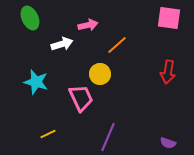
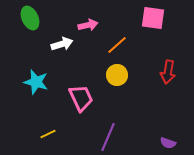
pink square: moved 16 px left
yellow circle: moved 17 px right, 1 px down
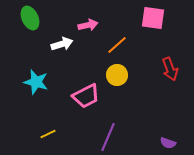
red arrow: moved 2 px right, 3 px up; rotated 30 degrees counterclockwise
pink trapezoid: moved 5 px right, 2 px up; rotated 88 degrees clockwise
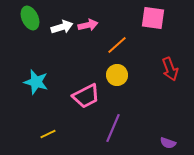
white arrow: moved 17 px up
purple line: moved 5 px right, 9 px up
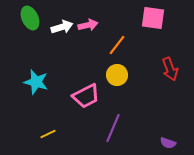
orange line: rotated 10 degrees counterclockwise
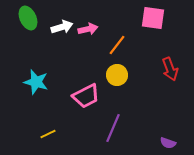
green ellipse: moved 2 px left
pink arrow: moved 4 px down
